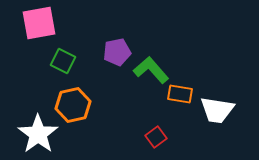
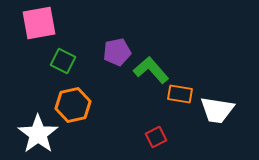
red square: rotated 10 degrees clockwise
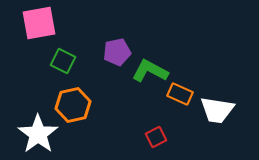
green L-shape: moved 1 px left, 1 px down; rotated 21 degrees counterclockwise
orange rectangle: rotated 15 degrees clockwise
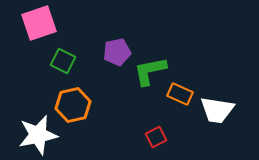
pink square: rotated 9 degrees counterclockwise
green L-shape: rotated 39 degrees counterclockwise
white star: moved 1 px down; rotated 24 degrees clockwise
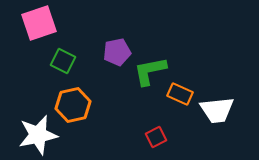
white trapezoid: rotated 15 degrees counterclockwise
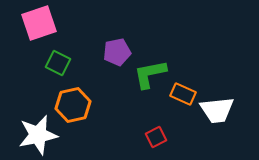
green square: moved 5 px left, 2 px down
green L-shape: moved 3 px down
orange rectangle: moved 3 px right
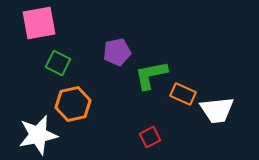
pink square: rotated 9 degrees clockwise
green L-shape: moved 1 px right, 1 px down
orange hexagon: moved 1 px up
red square: moved 6 px left
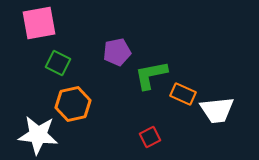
white star: rotated 18 degrees clockwise
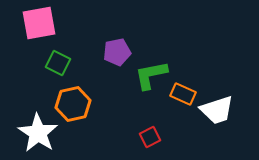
white trapezoid: rotated 12 degrees counterclockwise
white star: moved 2 px up; rotated 27 degrees clockwise
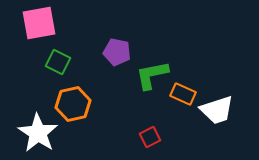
purple pentagon: rotated 24 degrees clockwise
green square: moved 1 px up
green L-shape: moved 1 px right
